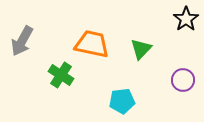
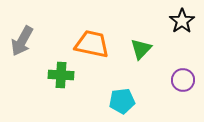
black star: moved 4 px left, 2 px down
green cross: rotated 30 degrees counterclockwise
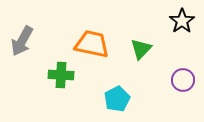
cyan pentagon: moved 5 px left, 2 px up; rotated 20 degrees counterclockwise
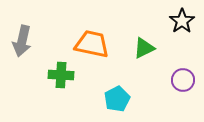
gray arrow: rotated 16 degrees counterclockwise
green triangle: moved 3 px right, 1 px up; rotated 20 degrees clockwise
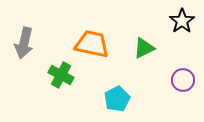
gray arrow: moved 2 px right, 2 px down
green cross: rotated 25 degrees clockwise
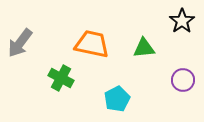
gray arrow: moved 4 px left; rotated 24 degrees clockwise
green triangle: rotated 20 degrees clockwise
green cross: moved 3 px down
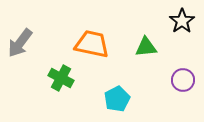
green triangle: moved 2 px right, 1 px up
